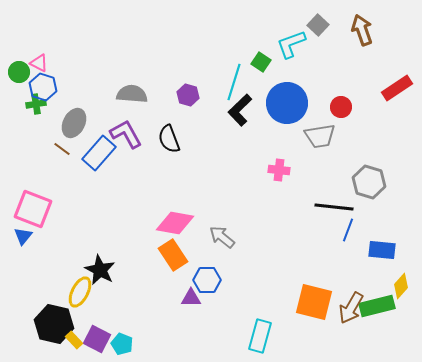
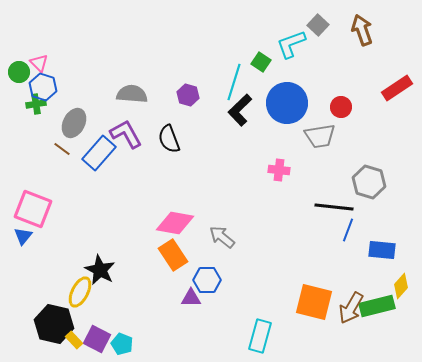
pink triangle at (39, 63): rotated 18 degrees clockwise
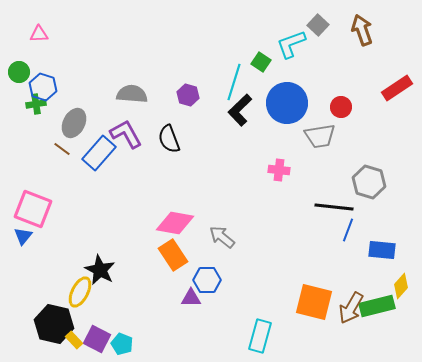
pink triangle at (39, 63): moved 29 px up; rotated 48 degrees counterclockwise
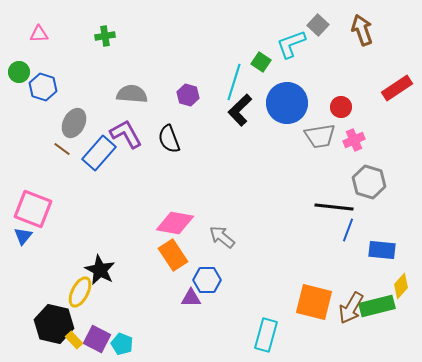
green cross at (36, 104): moved 69 px right, 68 px up
pink cross at (279, 170): moved 75 px right, 30 px up; rotated 30 degrees counterclockwise
cyan rectangle at (260, 336): moved 6 px right, 1 px up
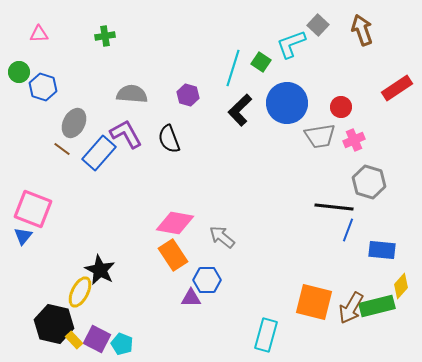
cyan line at (234, 82): moved 1 px left, 14 px up
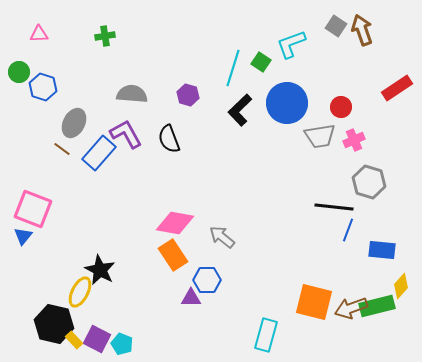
gray square at (318, 25): moved 18 px right, 1 px down; rotated 10 degrees counterclockwise
brown arrow at (351, 308): rotated 40 degrees clockwise
